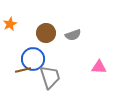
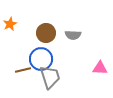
gray semicircle: rotated 21 degrees clockwise
blue circle: moved 8 px right
pink triangle: moved 1 px right, 1 px down
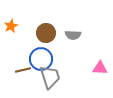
orange star: moved 1 px right, 2 px down
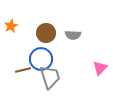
pink triangle: rotated 49 degrees counterclockwise
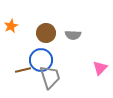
blue circle: moved 1 px down
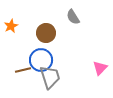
gray semicircle: moved 18 px up; rotated 56 degrees clockwise
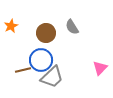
gray semicircle: moved 1 px left, 10 px down
gray trapezoid: moved 2 px right; rotated 65 degrees clockwise
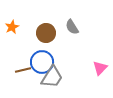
orange star: moved 1 px right, 1 px down
blue circle: moved 1 px right, 2 px down
gray trapezoid: rotated 15 degrees counterclockwise
